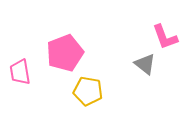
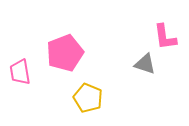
pink L-shape: rotated 12 degrees clockwise
gray triangle: rotated 20 degrees counterclockwise
yellow pentagon: moved 7 px down; rotated 12 degrees clockwise
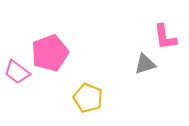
pink pentagon: moved 15 px left
gray triangle: rotated 35 degrees counterclockwise
pink trapezoid: moved 3 px left; rotated 44 degrees counterclockwise
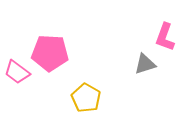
pink L-shape: rotated 28 degrees clockwise
pink pentagon: rotated 24 degrees clockwise
yellow pentagon: moved 2 px left; rotated 8 degrees clockwise
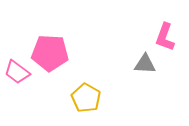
gray triangle: rotated 20 degrees clockwise
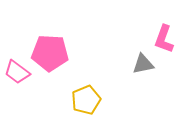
pink L-shape: moved 1 px left, 2 px down
gray triangle: moved 2 px left; rotated 15 degrees counterclockwise
yellow pentagon: moved 2 px down; rotated 20 degrees clockwise
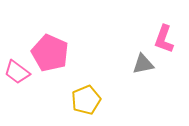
pink pentagon: rotated 21 degrees clockwise
